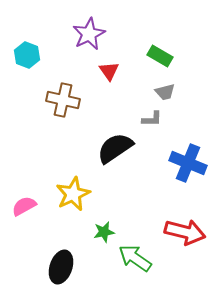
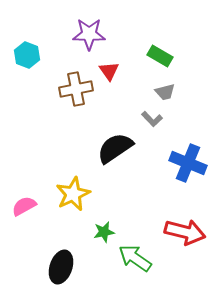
purple star: rotated 28 degrees clockwise
brown cross: moved 13 px right, 11 px up; rotated 24 degrees counterclockwise
gray L-shape: rotated 45 degrees clockwise
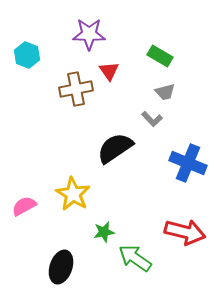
yellow star: rotated 16 degrees counterclockwise
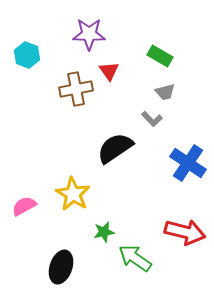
blue cross: rotated 12 degrees clockwise
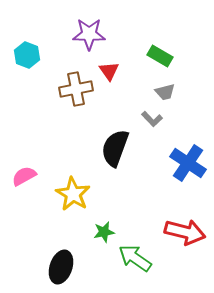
black semicircle: rotated 36 degrees counterclockwise
pink semicircle: moved 30 px up
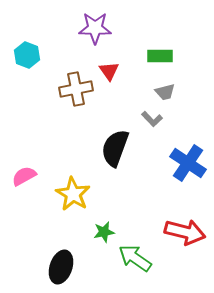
purple star: moved 6 px right, 6 px up
green rectangle: rotated 30 degrees counterclockwise
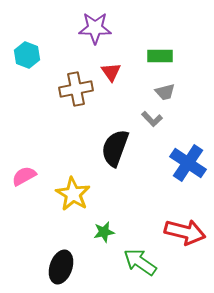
red triangle: moved 2 px right, 1 px down
green arrow: moved 5 px right, 4 px down
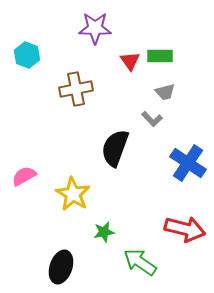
red triangle: moved 19 px right, 11 px up
red arrow: moved 3 px up
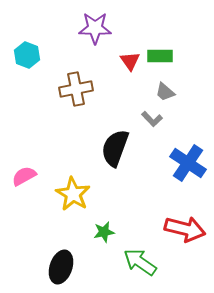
gray trapezoid: rotated 55 degrees clockwise
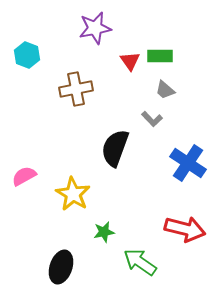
purple star: rotated 12 degrees counterclockwise
gray trapezoid: moved 2 px up
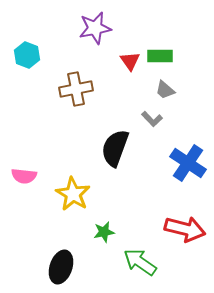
pink semicircle: rotated 145 degrees counterclockwise
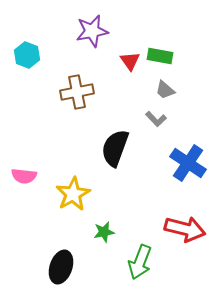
purple star: moved 3 px left, 3 px down
green rectangle: rotated 10 degrees clockwise
brown cross: moved 1 px right, 3 px down
gray L-shape: moved 4 px right
yellow star: rotated 12 degrees clockwise
green arrow: rotated 104 degrees counterclockwise
